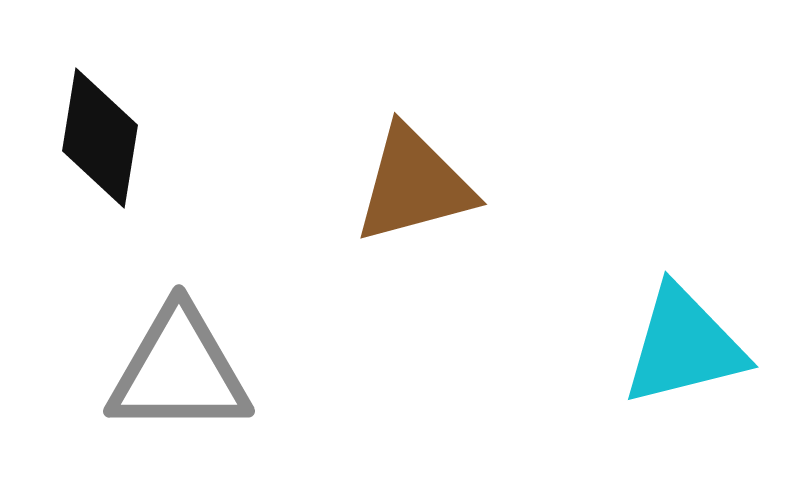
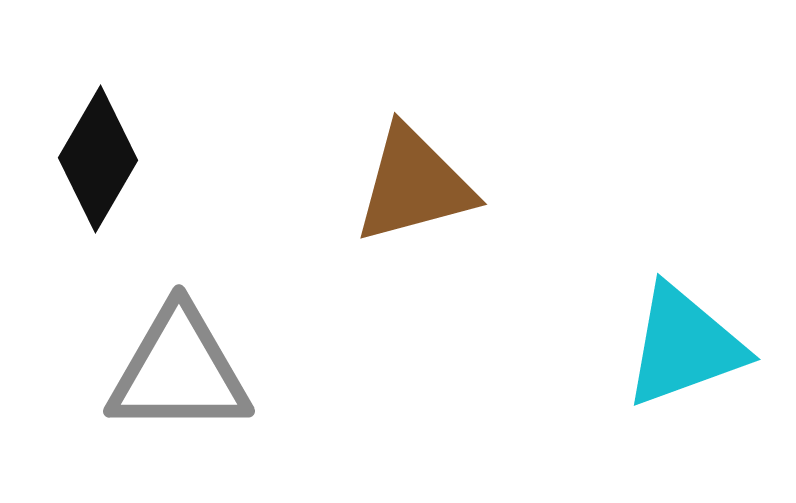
black diamond: moved 2 px left, 21 px down; rotated 21 degrees clockwise
cyan triangle: rotated 6 degrees counterclockwise
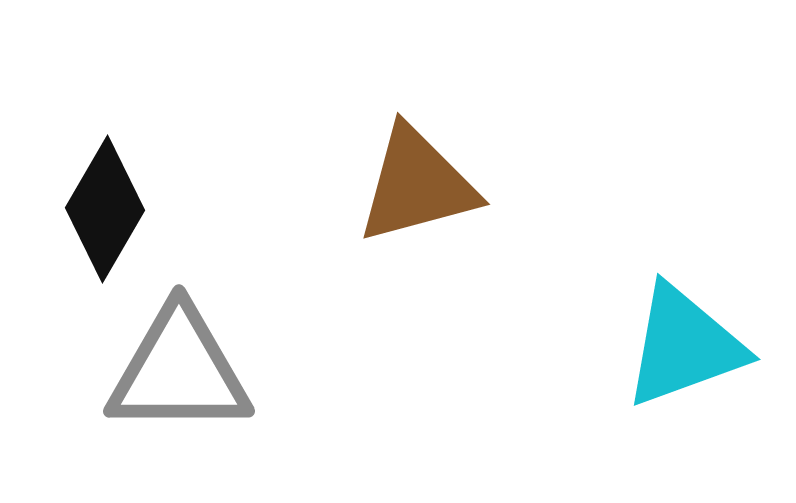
black diamond: moved 7 px right, 50 px down
brown triangle: moved 3 px right
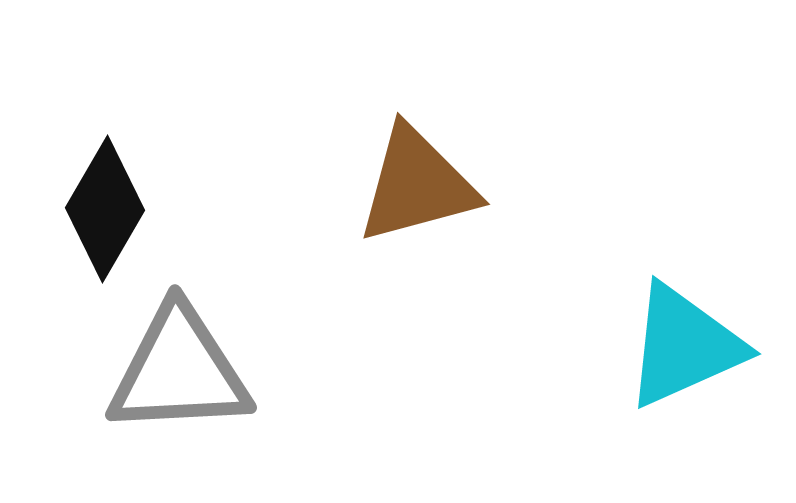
cyan triangle: rotated 4 degrees counterclockwise
gray triangle: rotated 3 degrees counterclockwise
